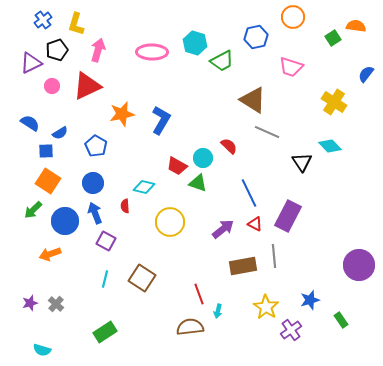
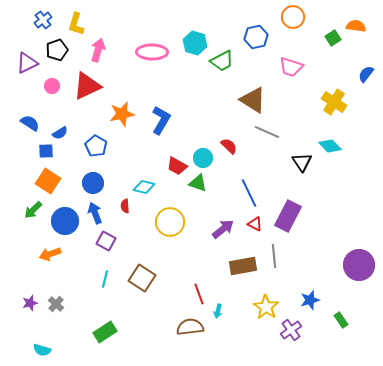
purple triangle at (31, 63): moved 4 px left
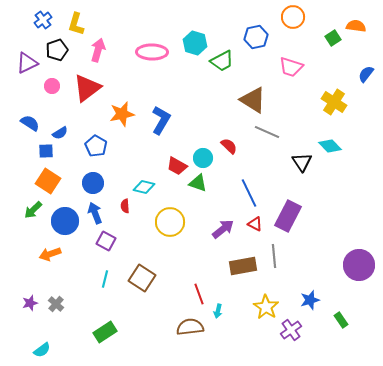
red triangle at (87, 86): moved 2 px down; rotated 12 degrees counterclockwise
cyan semicircle at (42, 350): rotated 54 degrees counterclockwise
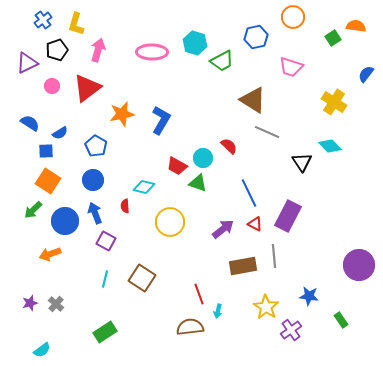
blue circle at (93, 183): moved 3 px up
blue star at (310, 300): moved 1 px left, 4 px up; rotated 24 degrees clockwise
